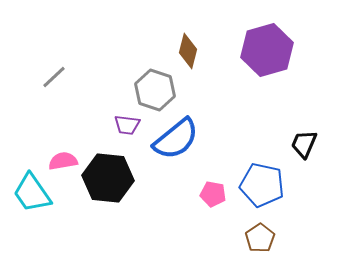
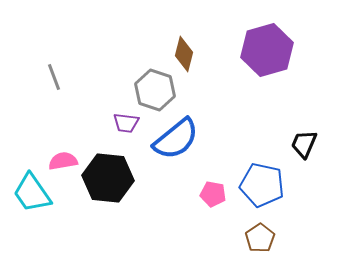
brown diamond: moved 4 px left, 3 px down
gray line: rotated 68 degrees counterclockwise
purple trapezoid: moved 1 px left, 2 px up
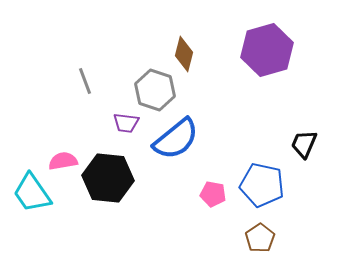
gray line: moved 31 px right, 4 px down
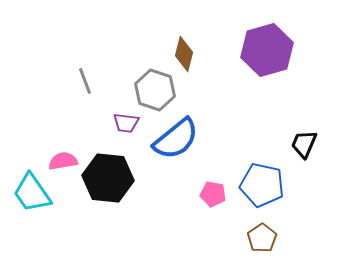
brown pentagon: moved 2 px right
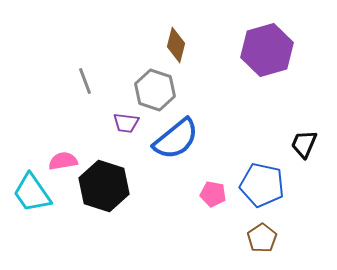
brown diamond: moved 8 px left, 9 px up
black hexagon: moved 4 px left, 8 px down; rotated 12 degrees clockwise
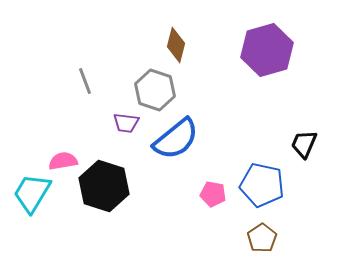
cyan trapezoid: rotated 66 degrees clockwise
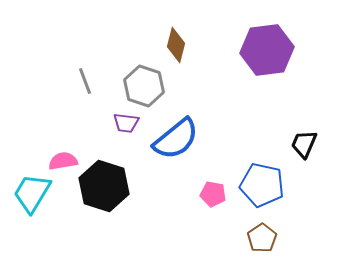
purple hexagon: rotated 9 degrees clockwise
gray hexagon: moved 11 px left, 4 px up
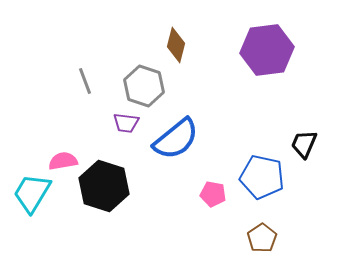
blue pentagon: moved 8 px up
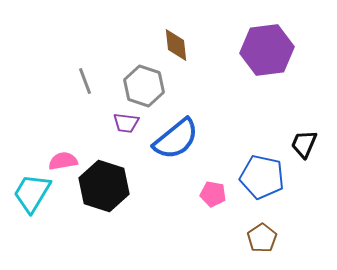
brown diamond: rotated 20 degrees counterclockwise
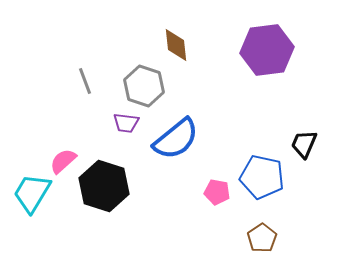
pink semicircle: rotated 32 degrees counterclockwise
pink pentagon: moved 4 px right, 2 px up
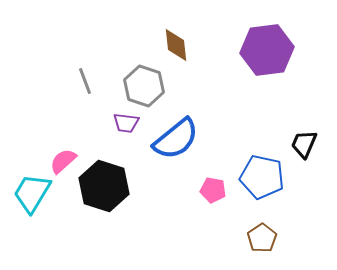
pink pentagon: moved 4 px left, 2 px up
